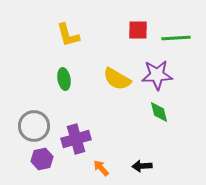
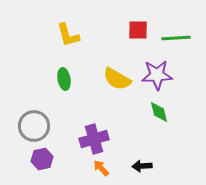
purple cross: moved 18 px right
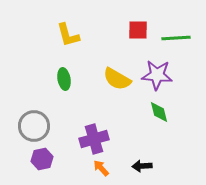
purple star: rotated 8 degrees clockwise
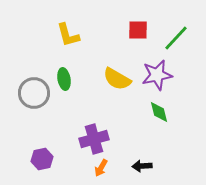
green line: rotated 44 degrees counterclockwise
purple star: rotated 16 degrees counterclockwise
gray circle: moved 33 px up
orange arrow: rotated 108 degrees counterclockwise
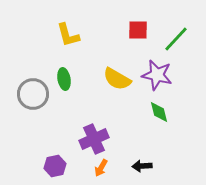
green line: moved 1 px down
purple star: rotated 24 degrees clockwise
gray circle: moved 1 px left, 1 px down
purple cross: rotated 8 degrees counterclockwise
purple hexagon: moved 13 px right, 7 px down
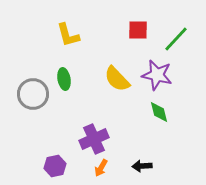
yellow semicircle: rotated 16 degrees clockwise
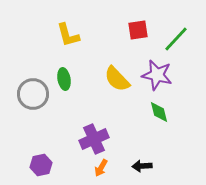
red square: rotated 10 degrees counterclockwise
purple hexagon: moved 14 px left, 1 px up
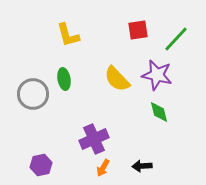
orange arrow: moved 2 px right
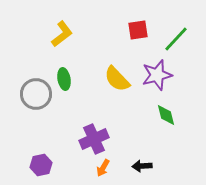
yellow L-shape: moved 6 px left, 1 px up; rotated 112 degrees counterclockwise
purple star: rotated 28 degrees counterclockwise
gray circle: moved 3 px right
green diamond: moved 7 px right, 3 px down
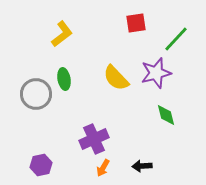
red square: moved 2 px left, 7 px up
purple star: moved 1 px left, 2 px up
yellow semicircle: moved 1 px left, 1 px up
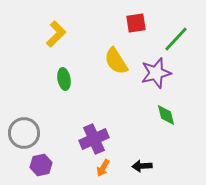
yellow L-shape: moved 6 px left; rotated 8 degrees counterclockwise
yellow semicircle: moved 17 px up; rotated 12 degrees clockwise
gray circle: moved 12 px left, 39 px down
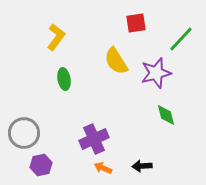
yellow L-shape: moved 3 px down; rotated 8 degrees counterclockwise
green line: moved 5 px right
orange arrow: rotated 84 degrees clockwise
